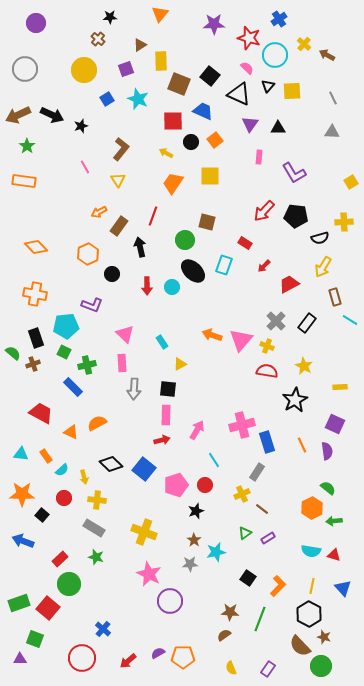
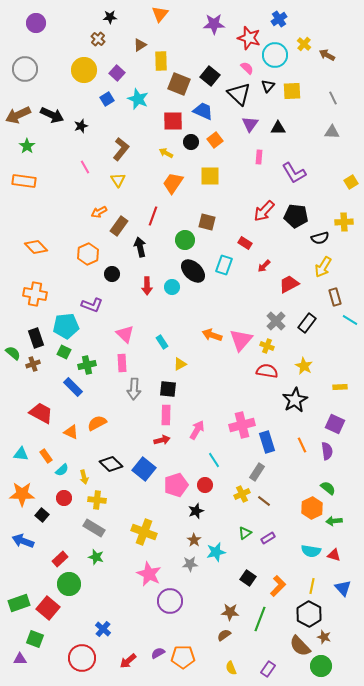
purple square at (126, 69): moved 9 px left, 4 px down; rotated 28 degrees counterclockwise
black triangle at (239, 94): rotated 20 degrees clockwise
brown line at (262, 509): moved 2 px right, 8 px up
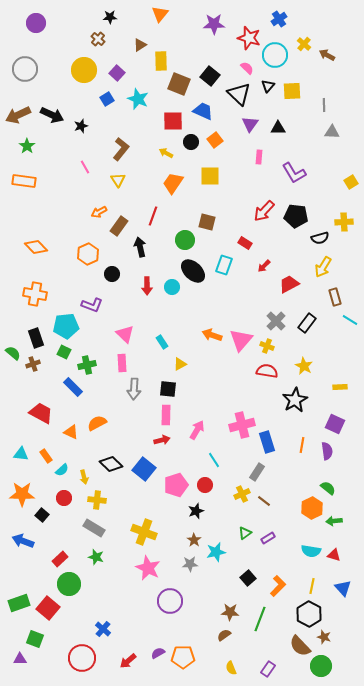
gray line at (333, 98): moved 9 px left, 7 px down; rotated 24 degrees clockwise
orange line at (302, 445): rotated 35 degrees clockwise
pink star at (149, 574): moved 1 px left, 6 px up
black square at (248, 578): rotated 14 degrees clockwise
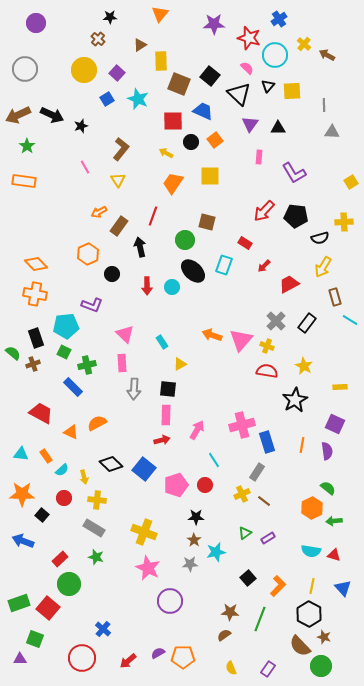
orange diamond at (36, 247): moved 17 px down
black star at (196, 511): moved 6 px down; rotated 21 degrees clockwise
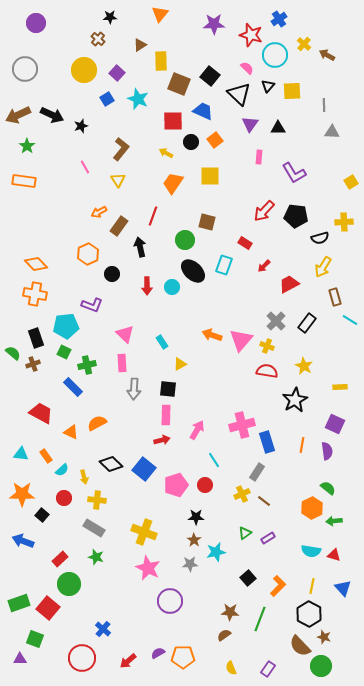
red star at (249, 38): moved 2 px right, 3 px up
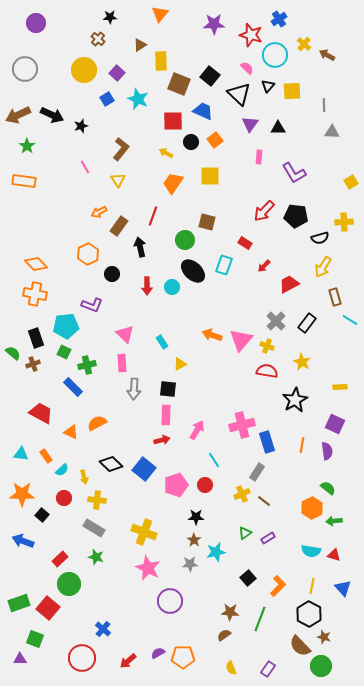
yellow star at (304, 366): moved 2 px left, 4 px up
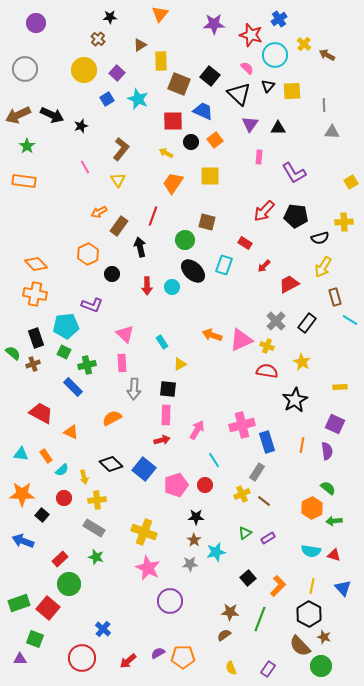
pink triangle at (241, 340): rotated 25 degrees clockwise
orange semicircle at (97, 423): moved 15 px right, 5 px up
yellow cross at (97, 500): rotated 12 degrees counterclockwise
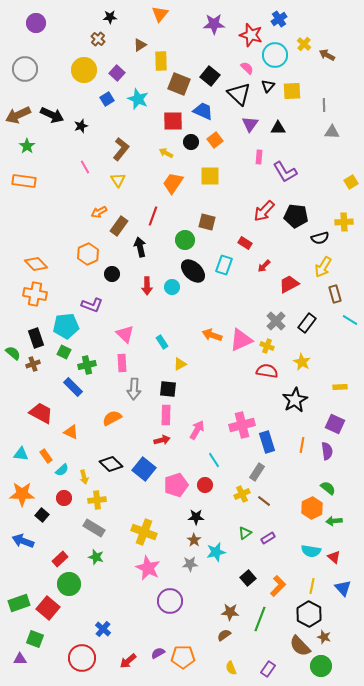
purple L-shape at (294, 173): moved 9 px left, 1 px up
brown rectangle at (335, 297): moved 3 px up
red triangle at (334, 555): moved 2 px down; rotated 24 degrees clockwise
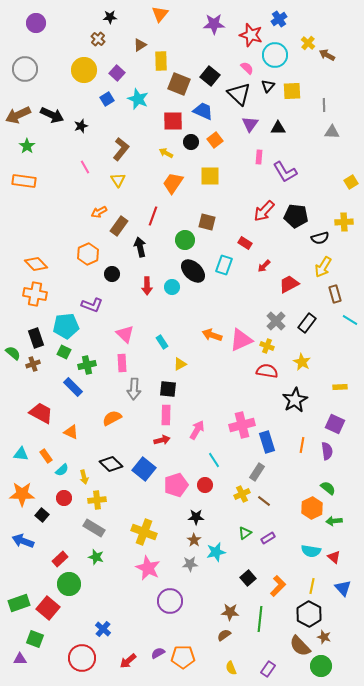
yellow cross at (304, 44): moved 4 px right, 1 px up
green line at (260, 619): rotated 15 degrees counterclockwise
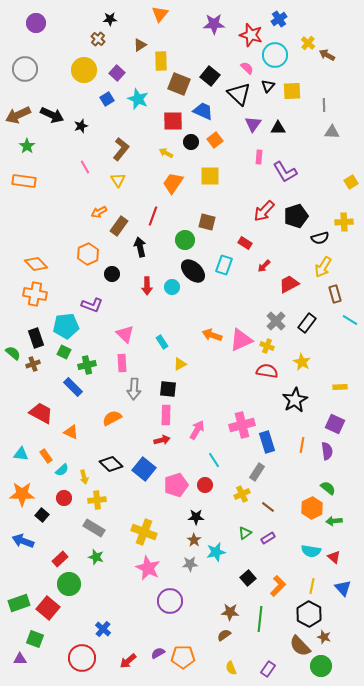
black star at (110, 17): moved 2 px down
purple triangle at (250, 124): moved 3 px right
black pentagon at (296, 216): rotated 25 degrees counterclockwise
brown line at (264, 501): moved 4 px right, 6 px down
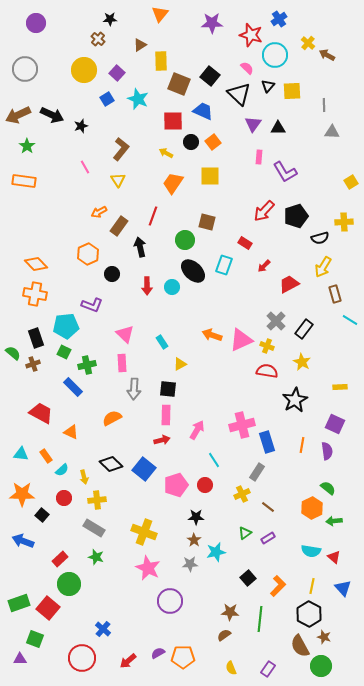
purple star at (214, 24): moved 2 px left, 1 px up
orange square at (215, 140): moved 2 px left, 2 px down
black rectangle at (307, 323): moved 3 px left, 6 px down
brown semicircle at (300, 646): rotated 15 degrees clockwise
